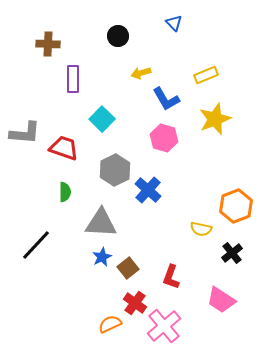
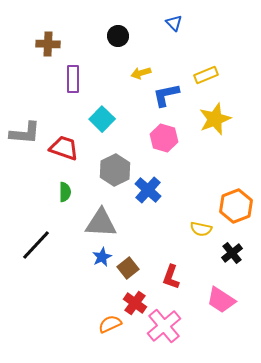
blue L-shape: moved 4 px up; rotated 108 degrees clockwise
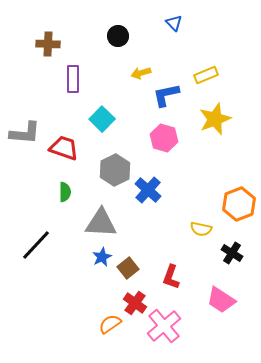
orange hexagon: moved 3 px right, 2 px up
black cross: rotated 20 degrees counterclockwise
orange semicircle: rotated 10 degrees counterclockwise
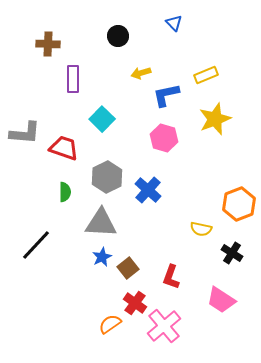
gray hexagon: moved 8 px left, 7 px down
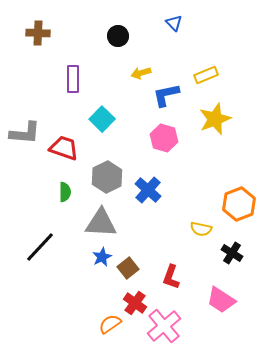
brown cross: moved 10 px left, 11 px up
black line: moved 4 px right, 2 px down
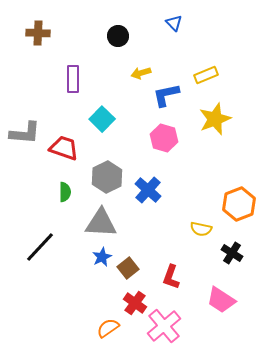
orange semicircle: moved 2 px left, 4 px down
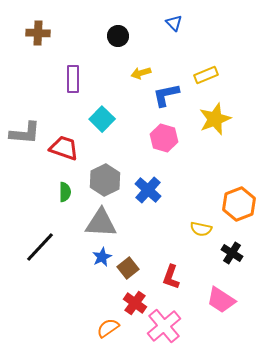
gray hexagon: moved 2 px left, 3 px down
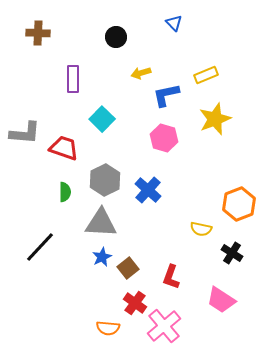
black circle: moved 2 px left, 1 px down
orange semicircle: rotated 140 degrees counterclockwise
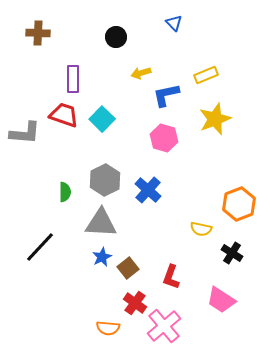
red trapezoid: moved 33 px up
